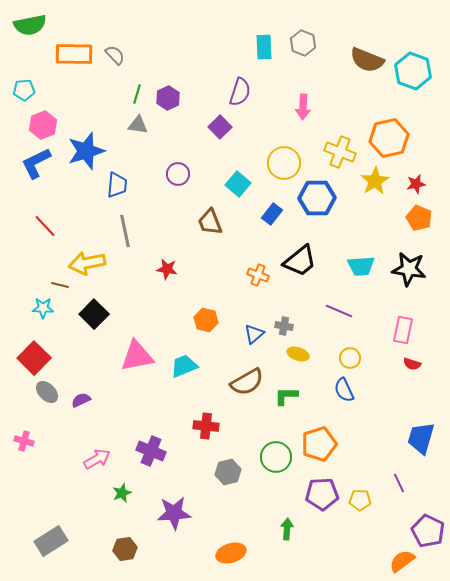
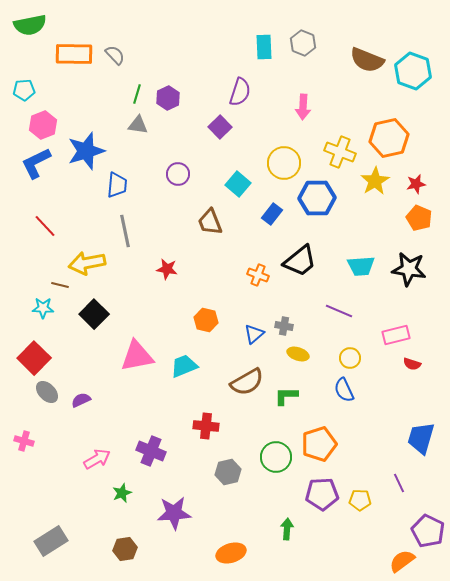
pink rectangle at (403, 330): moved 7 px left, 5 px down; rotated 64 degrees clockwise
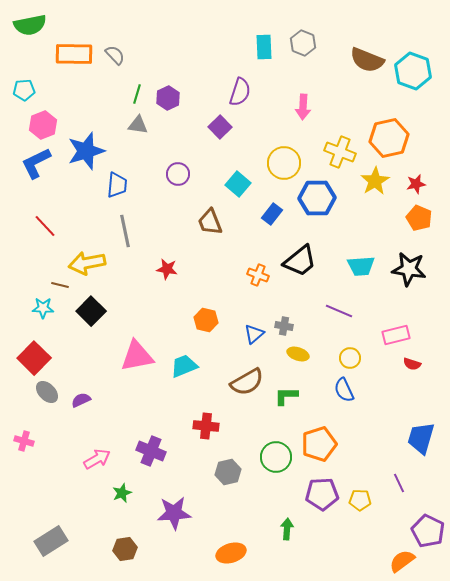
black square at (94, 314): moved 3 px left, 3 px up
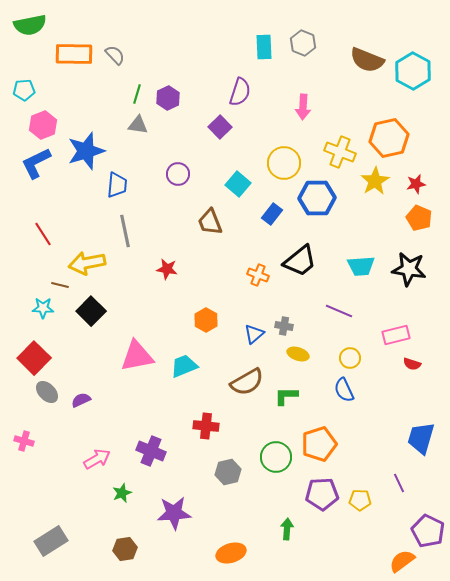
cyan hexagon at (413, 71): rotated 9 degrees clockwise
red line at (45, 226): moved 2 px left, 8 px down; rotated 10 degrees clockwise
orange hexagon at (206, 320): rotated 15 degrees clockwise
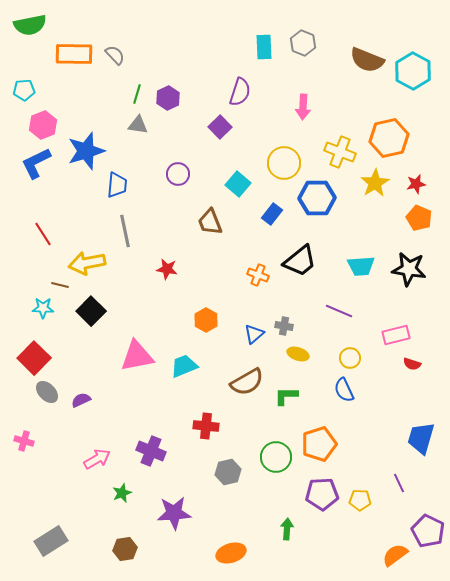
yellow star at (375, 181): moved 2 px down
orange semicircle at (402, 561): moved 7 px left, 6 px up
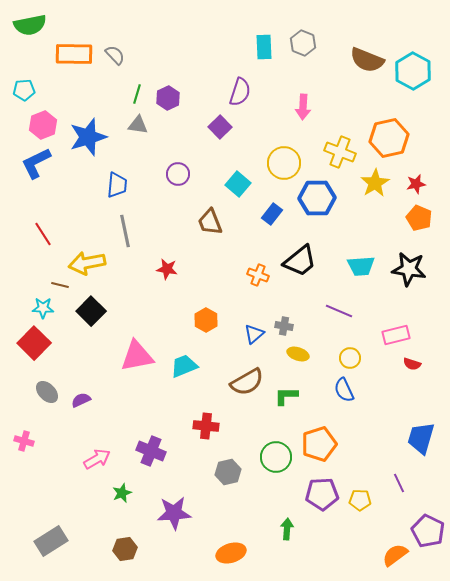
blue star at (86, 151): moved 2 px right, 14 px up
red square at (34, 358): moved 15 px up
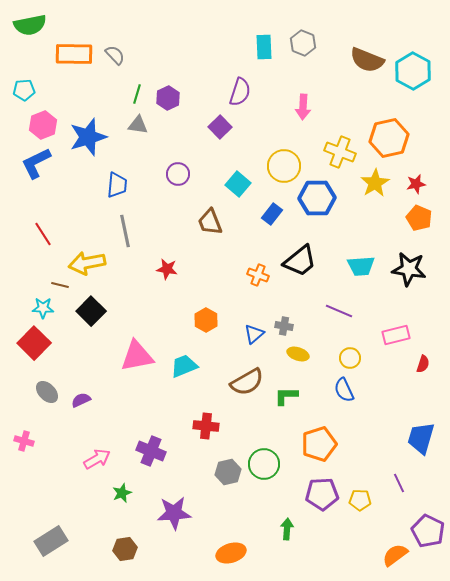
yellow circle at (284, 163): moved 3 px down
red semicircle at (412, 364): moved 11 px right; rotated 90 degrees counterclockwise
green circle at (276, 457): moved 12 px left, 7 px down
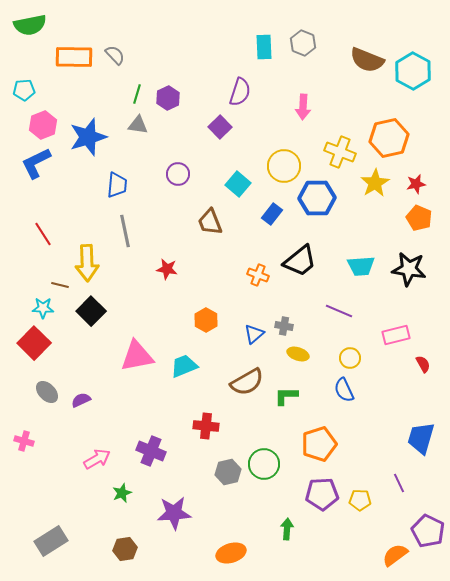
orange rectangle at (74, 54): moved 3 px down
yellow arrow at (87, 263): rotated 81 degrees counterclockwise
red semicircle at (423, 364): rotated 48 degrees counterclockwise
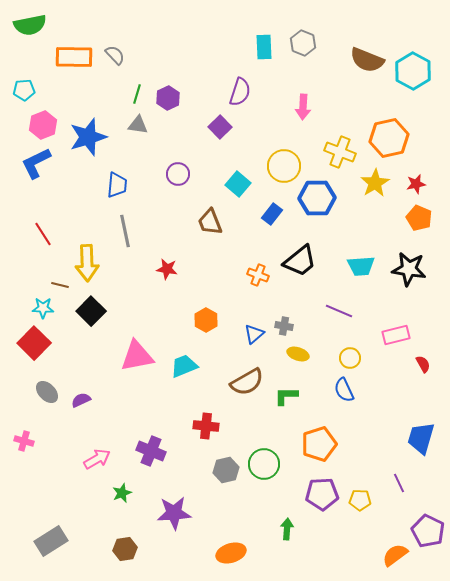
gray hexagon at (228, 472): moved 2 px left, 2 px up
